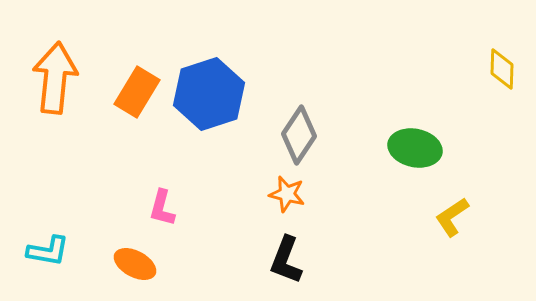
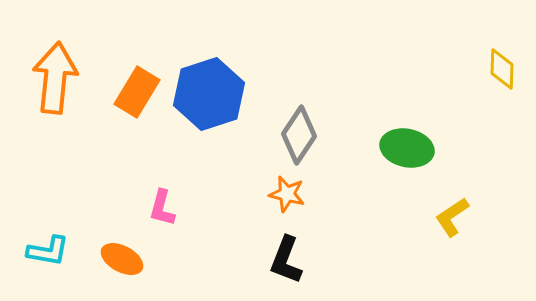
green ellipse: moved 8 px left
orange ellipse: moved 13 px left, 5 px up
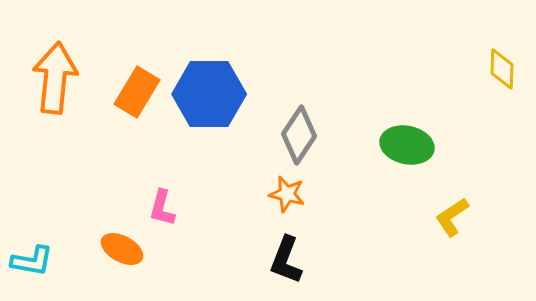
blue hexagon: rotated 18 degrees clockwise
green ellipse: moved 3 px up
cyan L-shape: moved 16 px left, 10 px down
orange ellipse: moved 10 px up
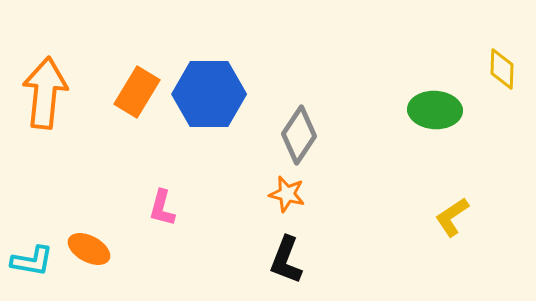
orange arrow: moved 10 px left, 15 px down
green ellipse: moved 28 px right, 35 px up; rotated 9 degrees counterclockwise
orange ellipse: moved 33 px left
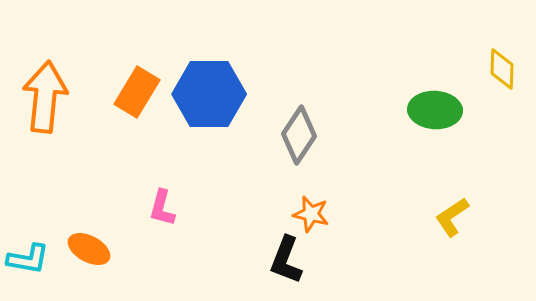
orange arrow: moved 4 px down
orange star: moved 24 px right, 20 px down
cyan L-shape: moved 4 px left, 2 px up
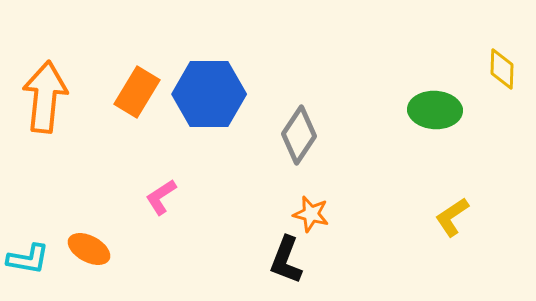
pink L-shape: moved 1 px left, 11 px up; rotated 42 degrees clockwise
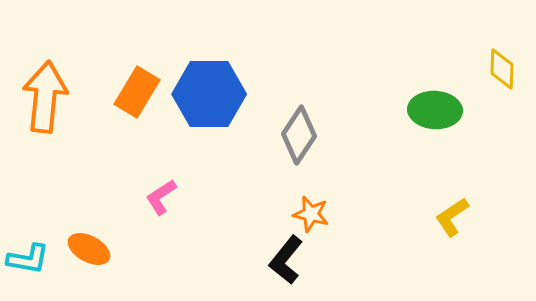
black L-shape: rotated 18 degrees clockwise
